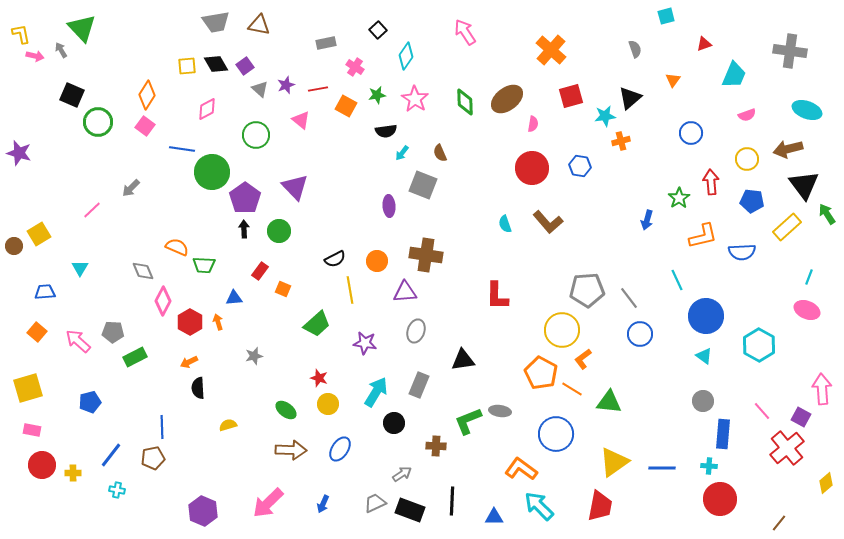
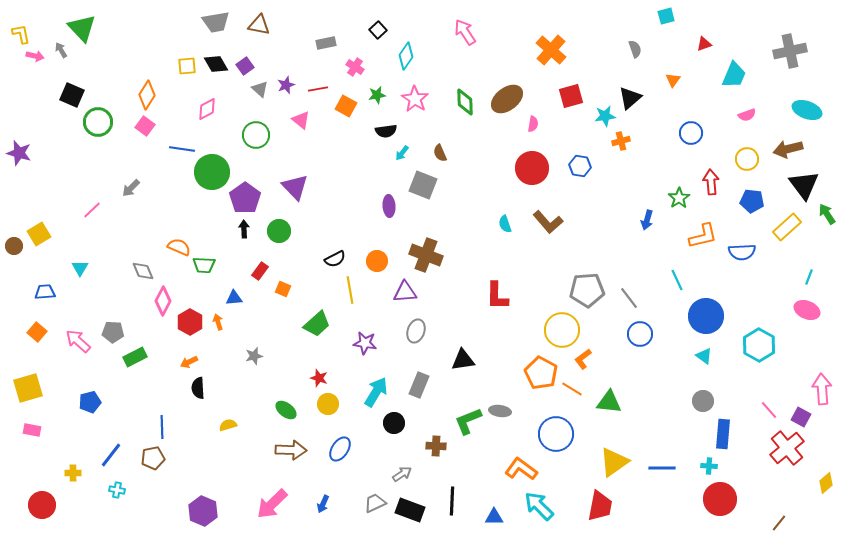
gray cross at (790, 51): rotated 20 degrees counterclockwise
orange semicircle at (177, 247): moved 2 px right
brown cross at (426, 255): rotated 12 degrees clockwise
pink line at (762, 411): moved 7 px right, 1 px up
red circle at (42, 465): moved 40 px down
pink arrow at (268, 503): moved 4 px right, 1 px down
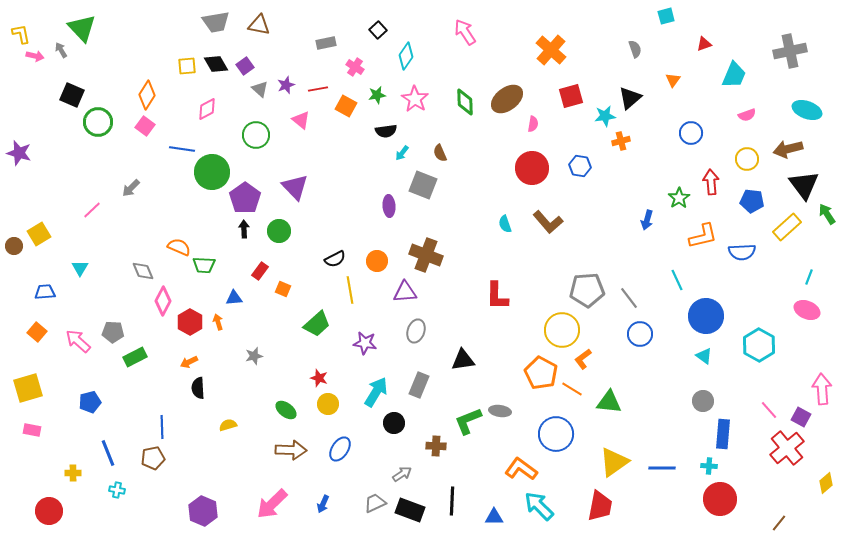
blue line at (111, 455): moved 3 px left, 2 px up; rotated 60 degrees counterclockwise
red circle at (42, 505): moved 7 px right, 6 px down
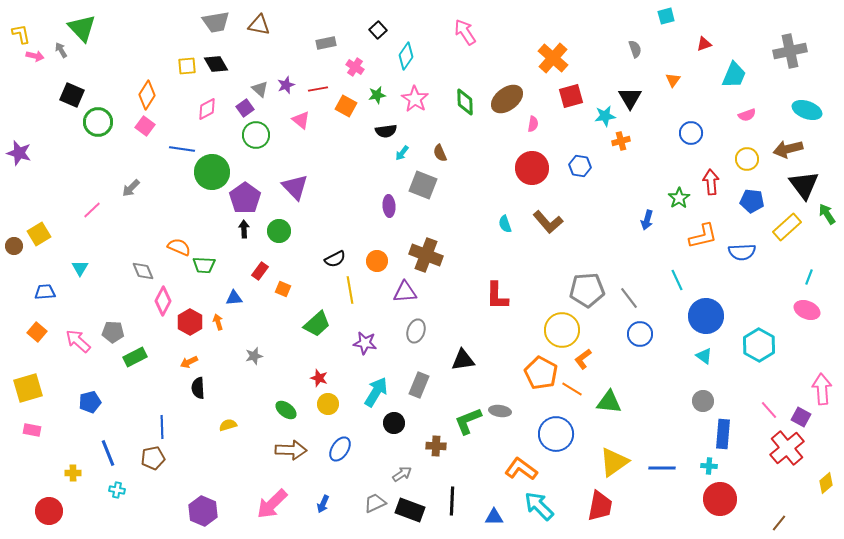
orange cross at (551, 50): moved 2 px right, 8 px down
purple square at (245, 66): moved 42 px down
black triangle at (630, 98): rotated 20 degrees counterclockwise
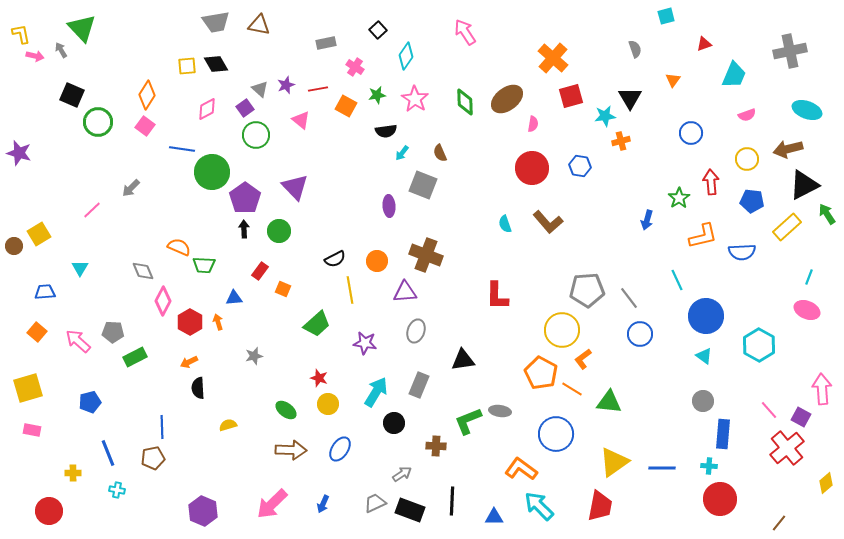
black triangle at (804, 185): rotated 40 degrees clockwise
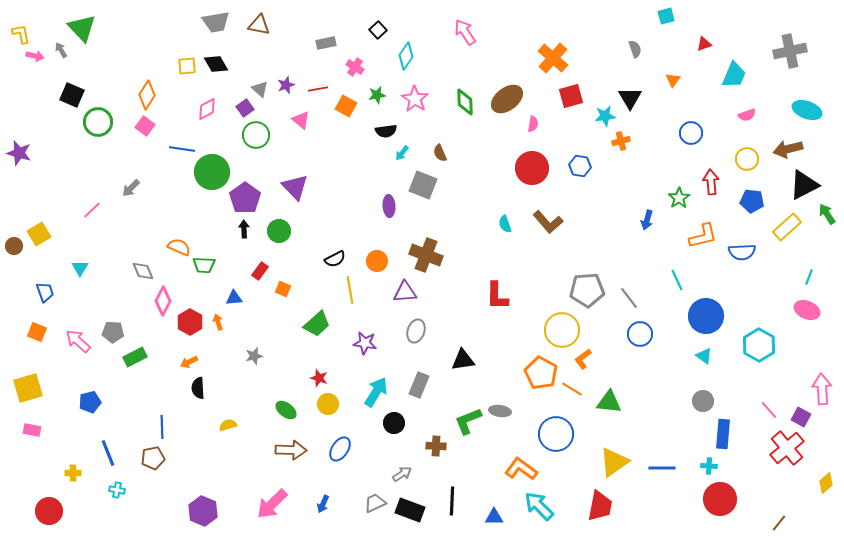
blue trapezoid at (45, 292): rotated 75 degrees clockwise
orange square at (37, 332): rotated 18 degrees counterclockwise
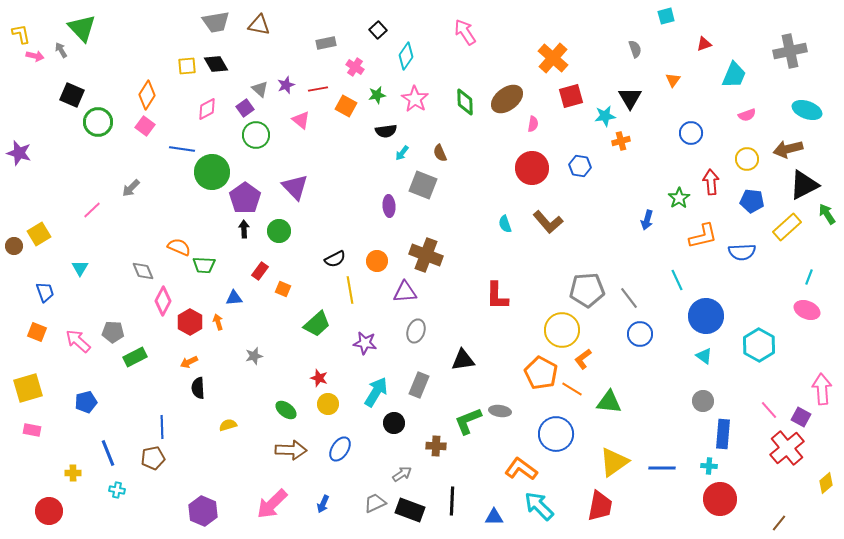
blue pentagon at (90, 402): moved 4 px left
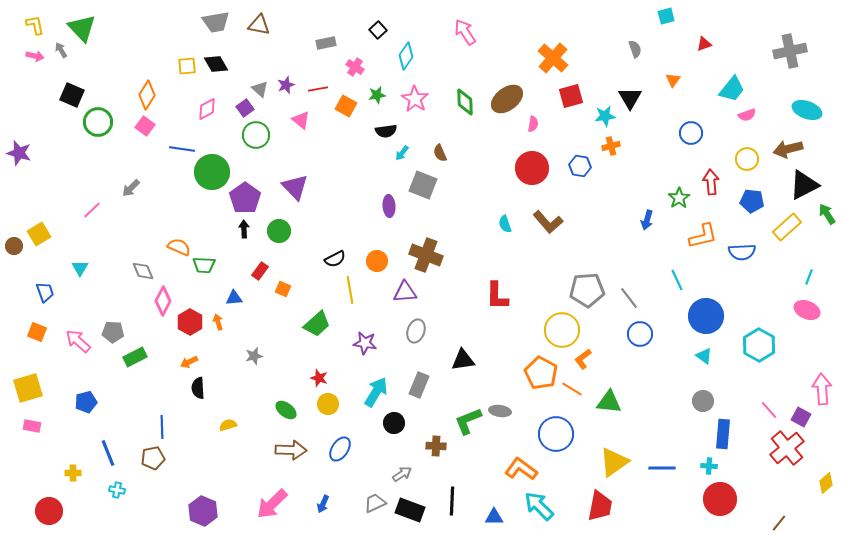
yellow L-shape at (21, 34): moved 14 px right, 9 px up
cyan trapezoid at (734, 75): moved 2 px left, 14 px down; rotated 16 degrees clockwise
orange cross at (621, 141): moved 10 px left, 5 px down
pink rectangle at (32, 430): moved 4 px up
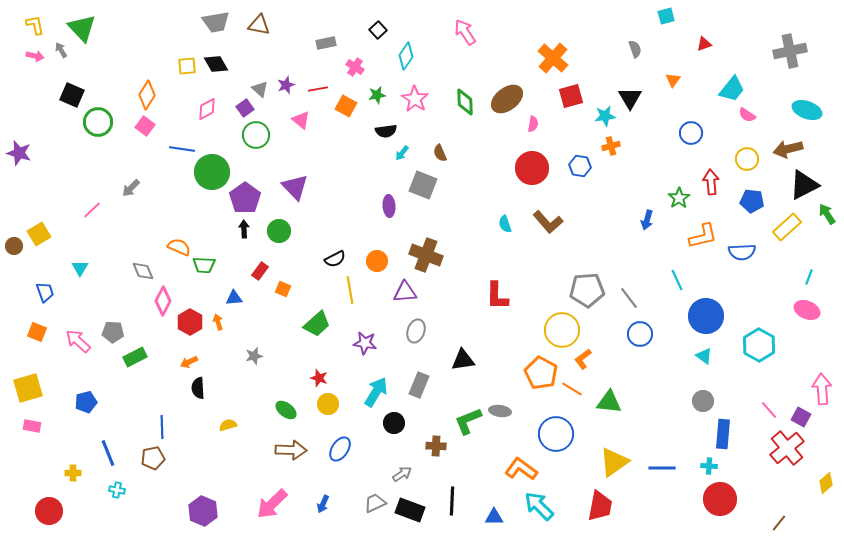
pink semicircle at (747, 115): rotated 54 degrees clockwise
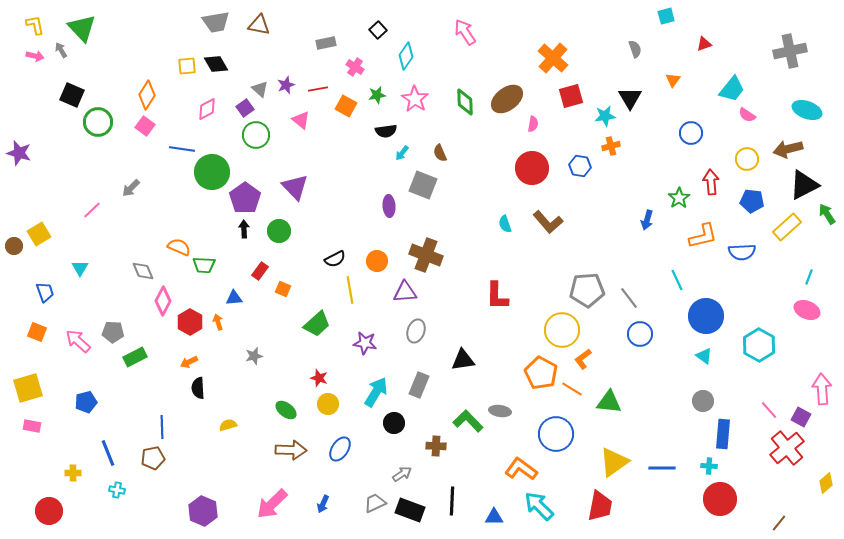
green L-shape at (468, 421): rotated 68 degrees clockwise
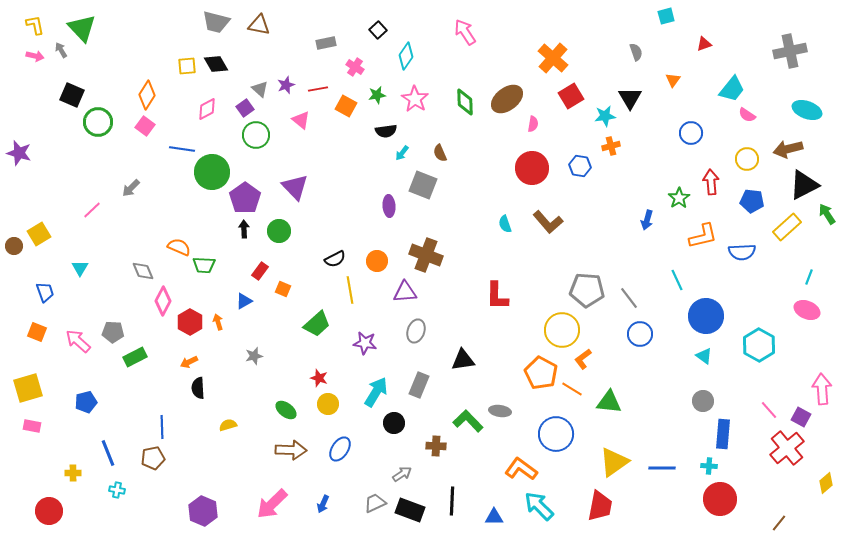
gray trapezoid at (216, 22): rotated 24 degrees clockwise
gray semicircle at (635, 49): moved 1 px right, 3 px down
red square at (571, 96): rotated 15 degrees counterclockwise
gray pentagon at (587, 290): rotated 8 degrees clockwise
blue triangle at (234, 298): moved 10 px right, 3 px down; rotated 24 degrees counterclockwise
